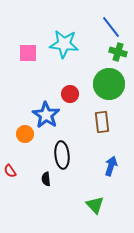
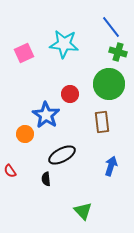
pink square: moved 4 px left; rotated 24 degrees counterclockwise
black ellipse: rotated 68 degrees clockwise
green triangle: moved 12 px left, 6 px down
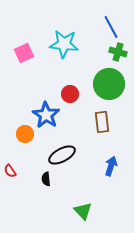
blue line: rotated 10 degrees clockwise
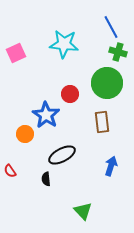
pink square: moved 8 px left
green circle: moved 2 px left, 1 px up
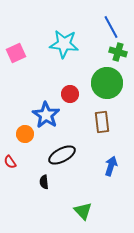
red semicircle: moved 9 px up
black semicircle: moved 2 px left, 3 px down
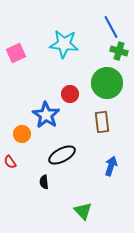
green cross: moved 1 px right, 1 px up
orange circle: moved 3 px left
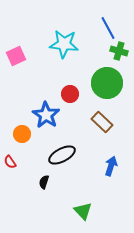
blue line: moved 3 px left, 1 px down
pink square: moved 3 px down
brown rectangle: rotated 40 degrees counterclockwise
black semicircle: rotated 24 degrees clockwise
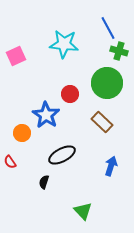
orange circle: moved 1 px up
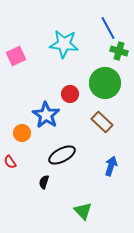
green circle: moved 2 px left
